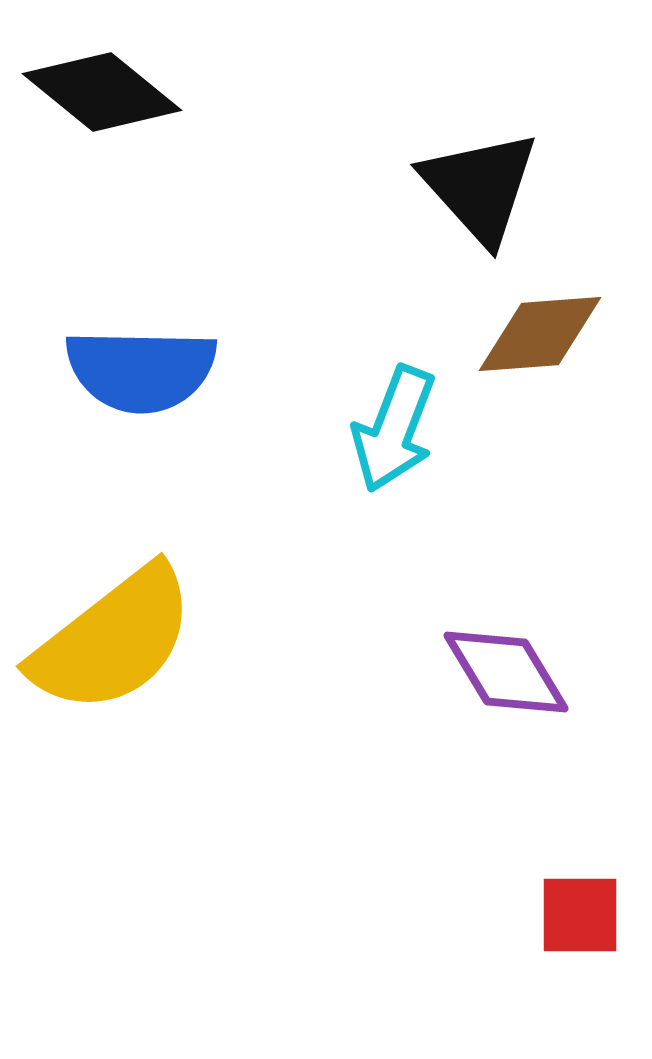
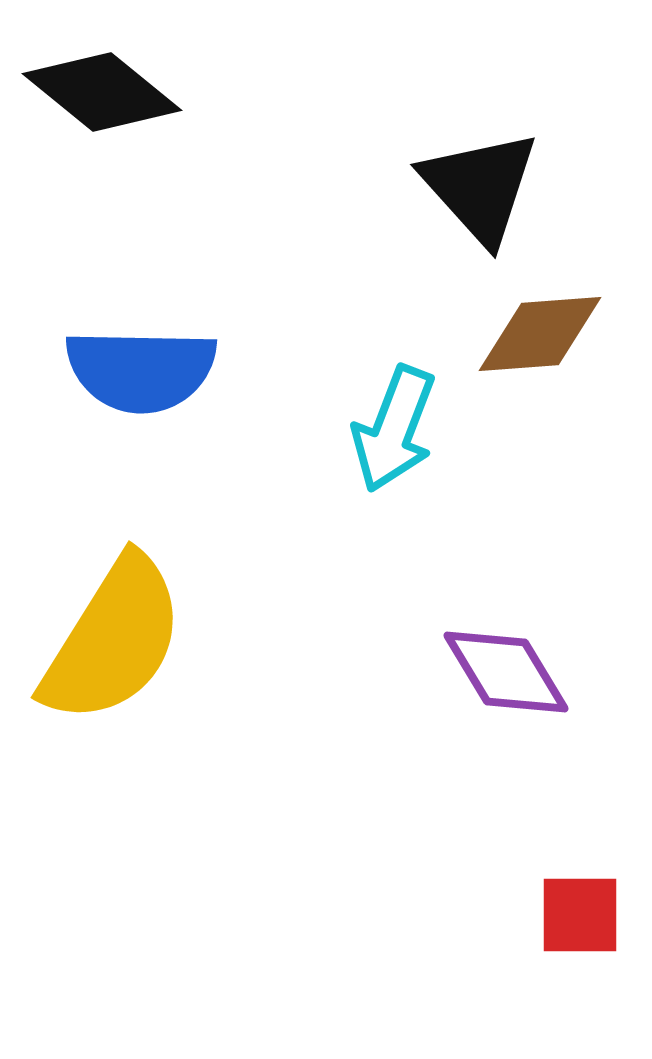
yellow semicircle: rotated 20 degrees counterclockwise
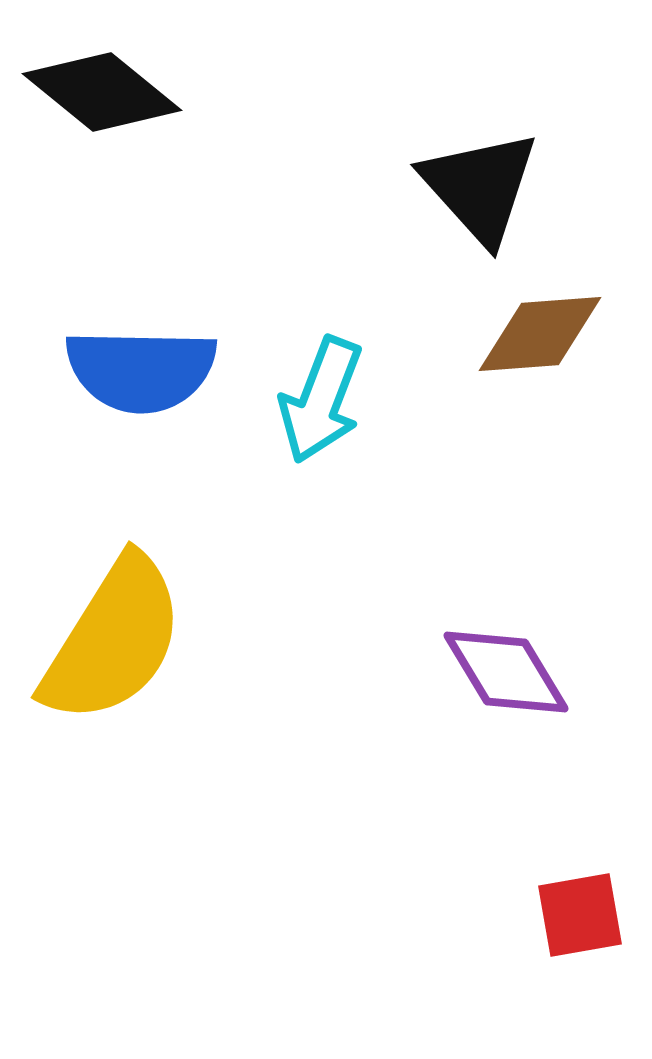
cyan arrow: moved 73 px left, 29 px up
red square: rotated 10 degrees counterclockwise
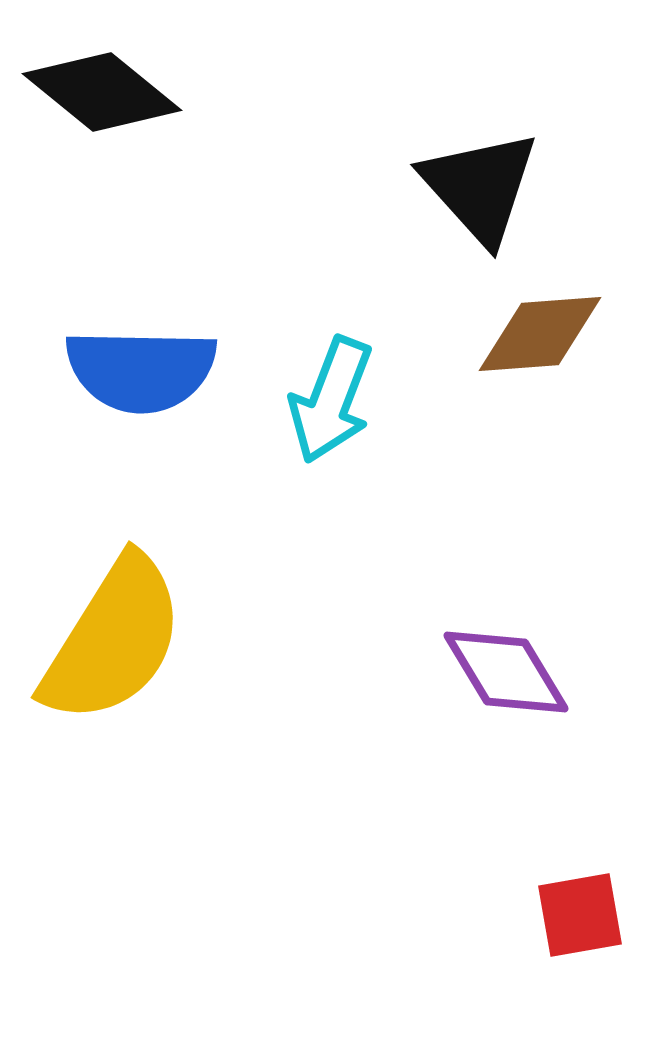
cyan arrow: moved 10 px right
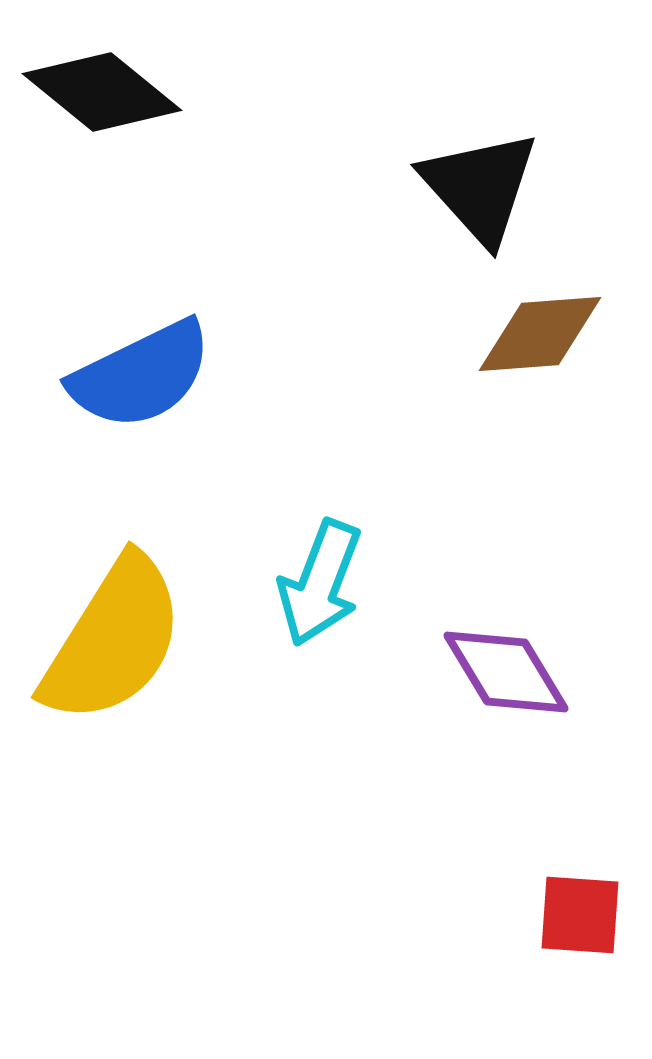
blue semicircle: moved 5 px down; rotated 27 degrees counterclockwise
cyan arrow: moved 11 px left, 183 px down
red square: rotated 14 degrees clockwise
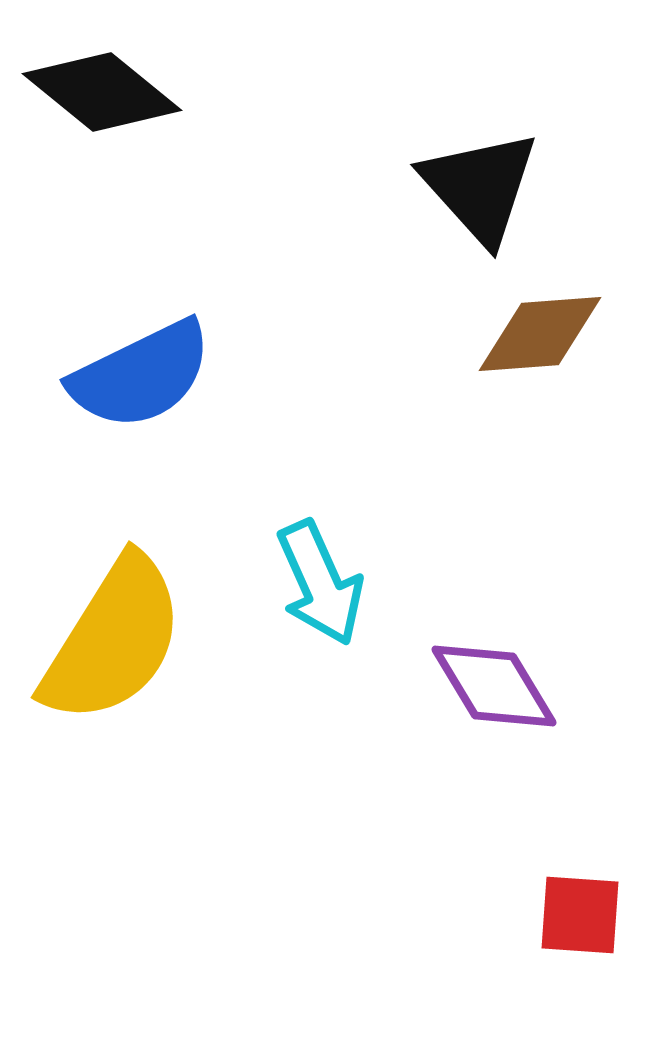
cyan arrow: rotated 45 degrees counterclockwise
purple diamond: moved 12 px left, 14 px down
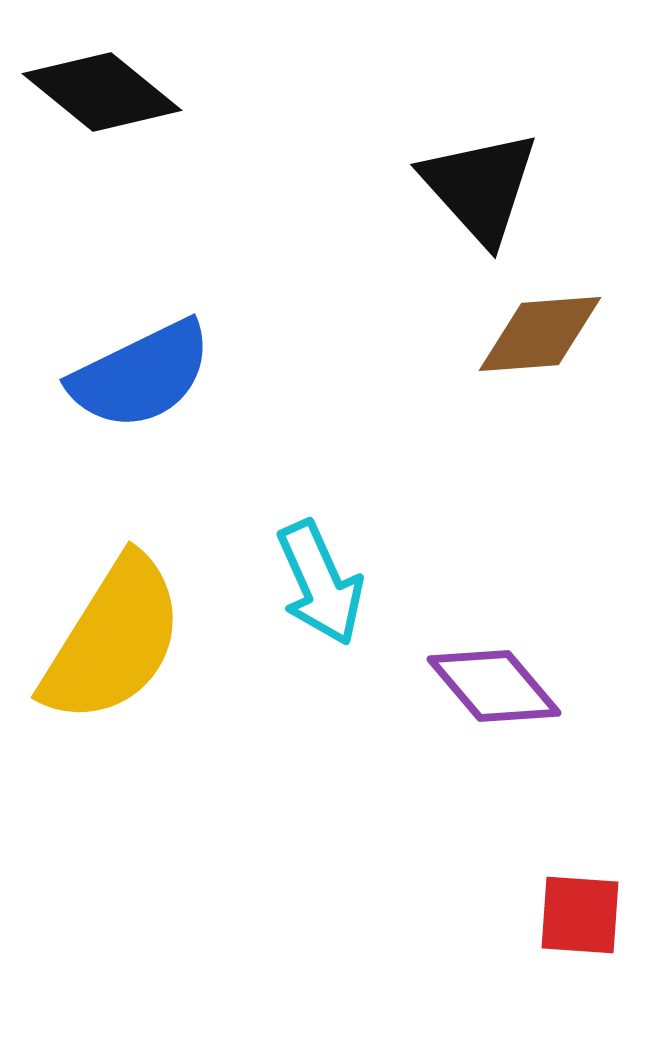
purple diamond: rotated 9 degrees counterclockwise
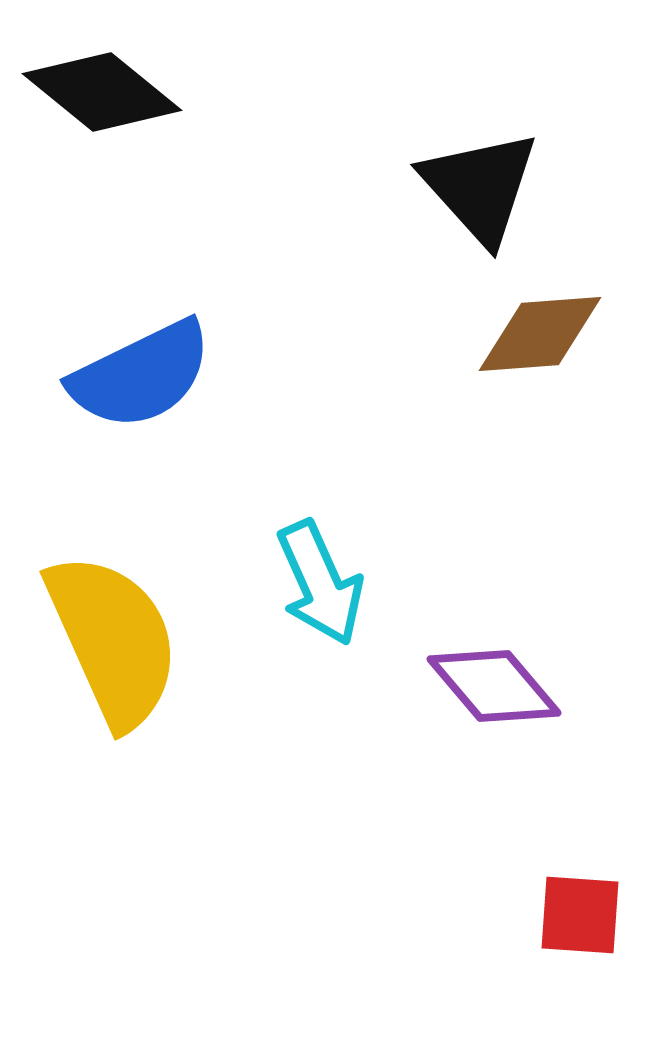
yellow semicircle: rotated 56 degrees counterclockwise
